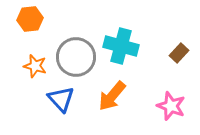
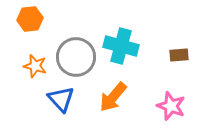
brown rectangle: moved 2 px down; rotated 42 degrees clockwise
orange arrow: moved 1 px right, 1 px down
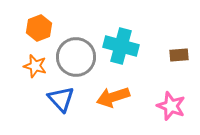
orange hexagon: moved 9 px right, 9 px down; rotated 15 degrees counterclockwise
orange arrow: rotated 32 degrees clockwise
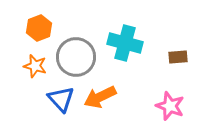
cyan cross: moved 4 px right, 3 px up
brown rectangle: moved 1 px left, 2 px down
orange arrow: moved 13 px left; rotated 8 degrees counterclockwise
pink star: moved 1 px left
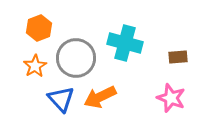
gray circle: moved 1 px down
orange star: rotated 25 degrees clockwise
pink star: moved 1 px right, 8 px up
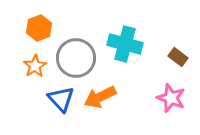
cyan cross: moved 1 px down
brown rectangle: rotated 42 degrees clockwise
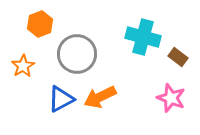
orange hexagon: moved 1 px right, 4 px up
cyan cross: moved 18 px right, 7 px up
gray circle: moved 1 px right, 4 px up
orange star: moved 12 px left
blue triangle: rotated 44 degrees clockwise
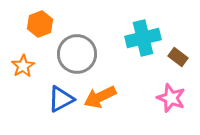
cyan cross: moved 1 px down; rotated 28 degrees counterclockwise
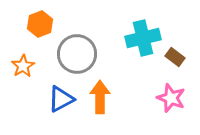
brown rectangle: moved 3 px left
orange arrow: rotated 116 degrees clockwise
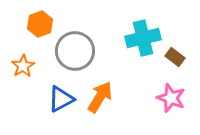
gray circle: moved 2 px left, 3 px up
orange arrow: rotated 32 degrees clockwise
